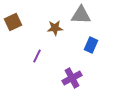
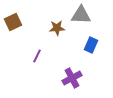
brown star: moved 2 px right
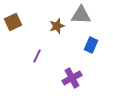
brown star: moved 2 px up; rotated 14 degrees counterclockwise
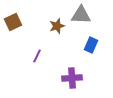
purple cross: rotated 24 degrees clockwise
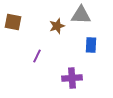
brown square: rotated 36 degrees clockwise
blue rectangle: rotated 21 degrees counterclockwise
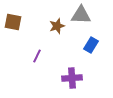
blue rectangle: rotated 28 degrees clockwise
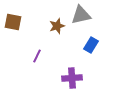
gray triangle: rotated 15 degrees counterclockwise
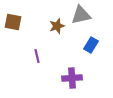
purple line: rotated 40 degrees counterclockwise
